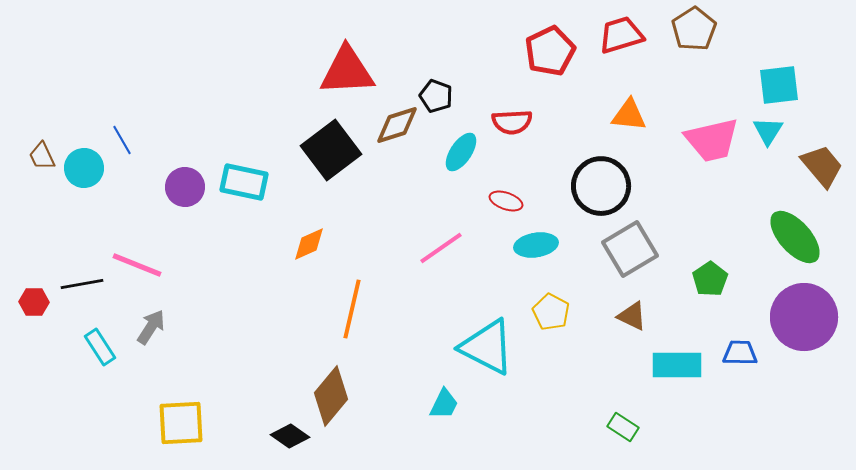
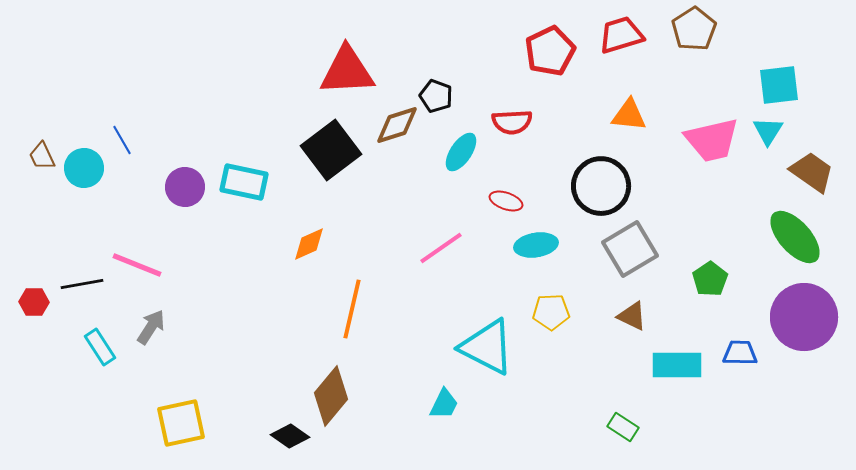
brown trapezoid at (822, 166): moved 10 px left, 6 px down; rotated 15 degrees counterclockwise
yellow pentagon at (551, 312): rotated 30 degrees counterclockwise
yellow square at (181, 423): rotated 9 degrees counterclockwise
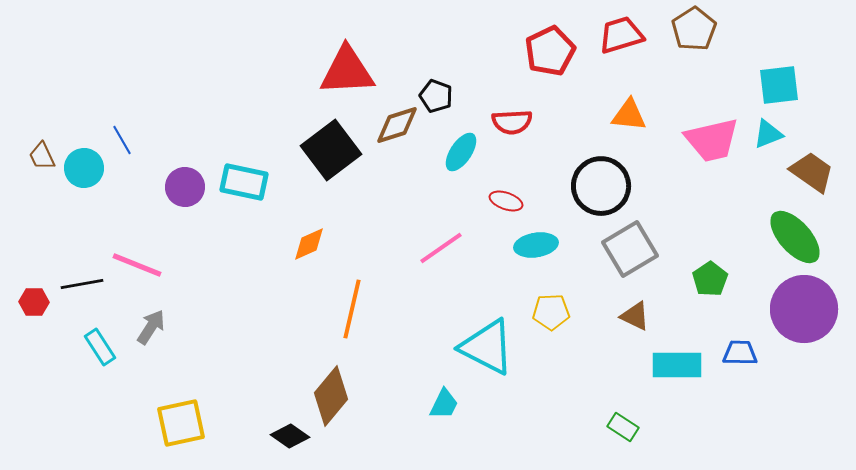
cyan triangle at (768, 131): moved 3 px down; rotated 36 degrees clockwise
brown triangle at (632, 316): moved 3 px right
purple circle at (804, 317): moved 8 px up
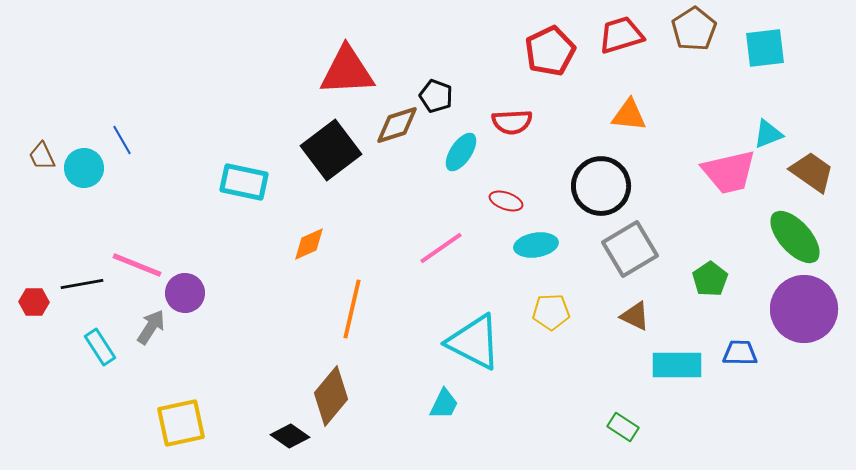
cyan square at (779, 85): moved 14 px left, 37 px up
pink trapezoid at (712, 140): moved 17 px right, 32 px down
purple circle at (185, 187): moved 106 px down
cyan triangle at (487, 347): moved 13 px left, 5 px up
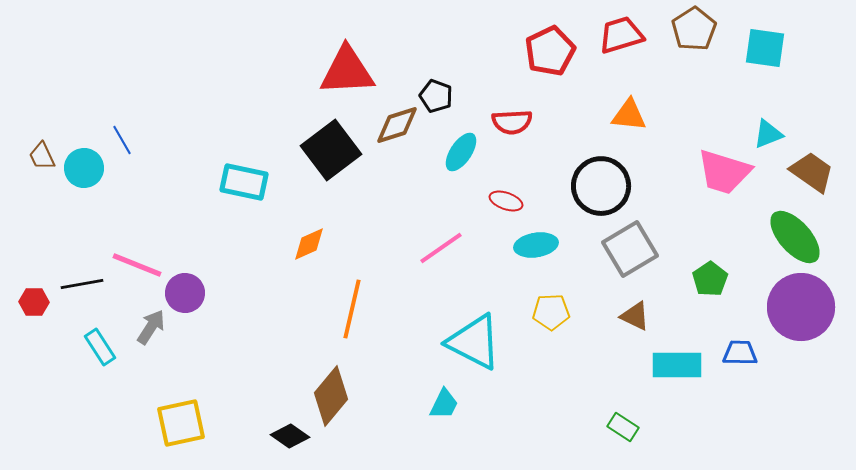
cyan square at (765, 48): rotated 15 degrees clockwise
pink trapezoid at (729, 172): moved 5 px left; rotated 30 degrees clockwise
purple circle at (804, 309): moved 3 px left, 2 px up
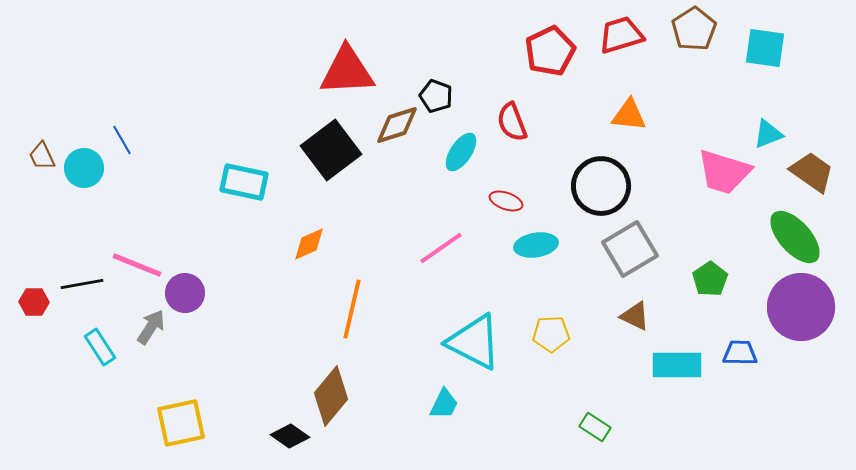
red semicircle at (512, 122): rotated 72 degrees clockwise
yellow pentagon at (551, 312): moved 22 px down
green rectangle at (623, 427): moved 28 px left
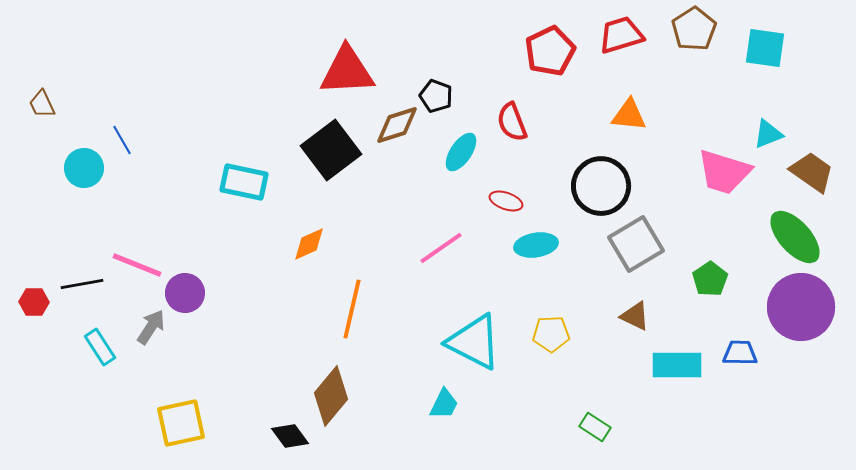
brown trapezoid at (42, 156): moved 52 px up
gray square at (630, 249): moved 6 px right, 5 px up
black diamond at (290, 436): rotated 18 degrees clockwise
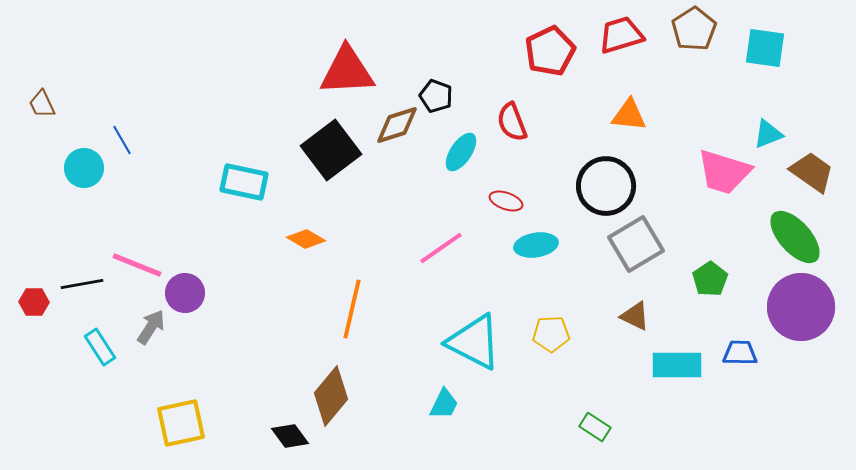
black circle at (601, 186): moved 5 px right
orange diamond at (309, 244): moved 3 px left, 5 px up; rotated 54 degrees clockwise
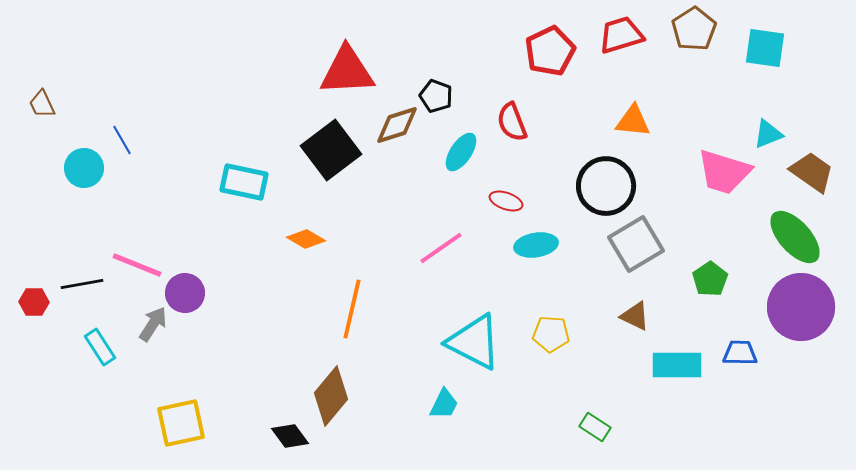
orange triangle at (629, 115): moved 4 px right, 6 px down
gray arrow at (151, 327): moved 2 px right, 3 px up
yellow pentagon at (551, 334): rotated 6 degrees clockwise
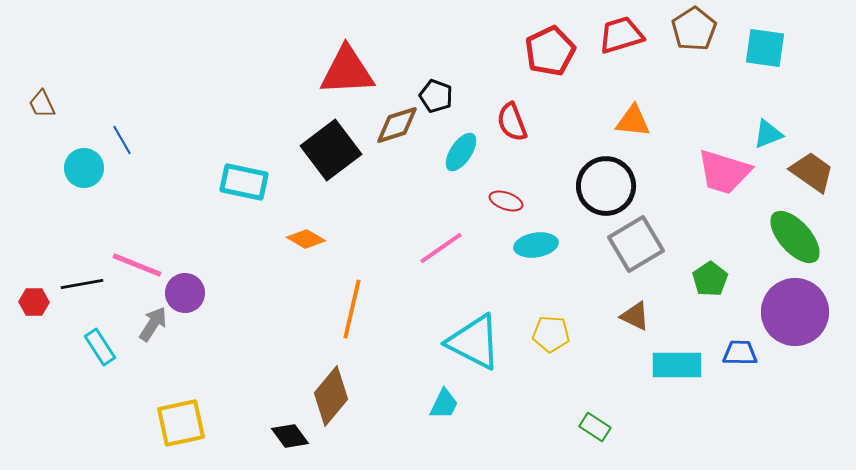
purple circle at (801, 307): moved 6 px left, 5 px down
